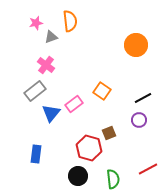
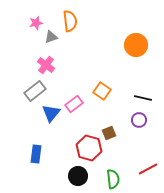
black line: rotated 42 degrees clockwise
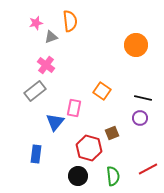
pink rectangle: moved 4 px down; rotated 42 degrees counterclockwise
blue triangle: moved 4 px right, 9 px down
purple circle: moved 1 px right, 2 px up
brown square: moved 3 px right
green semicircle: moved 3 px up
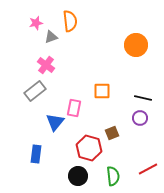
orange square: rotated 36 degrees counterclockwise
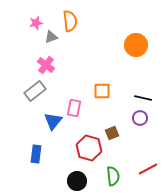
blue triangle: moved 2 px left, 1 px up
black circle: moved 1 px left, 5 px down
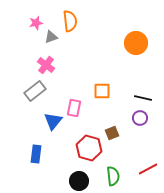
orange circle: moved 2 px up
black circle: moved 2 px right
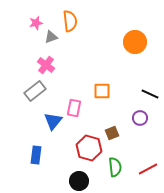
orange circle: moved 1 px left, 1 px up
black line: moved 7 px right, 4 px up; rotated 12 degrees clockwise
blue rectangle: moved 1 px down
green semicircle: moved 2 px right, 9 px up
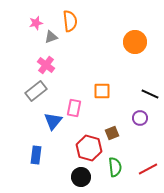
gray rectangle: moved 1 px right
black circle: moved 2 px right, 4 px up
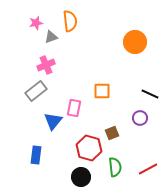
pink cross: rotated 30 degrees clockwise
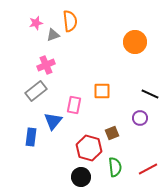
gray triangle: moved 2 px right, 2 px up
pink rectangle: moved 3 px up
blue rectangle: moved 5 px left, 18 px up
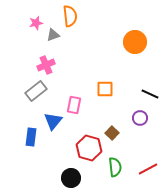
orange semicircle: moved 5 px up
orange square: moved 3 px right, 2 px up
brown square: rotated 24 degrees counterclockwise
black circle: moved 10 px left, 1 px down
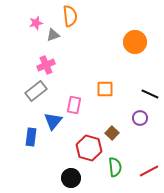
red line: moved 1 px right, 2 px down
